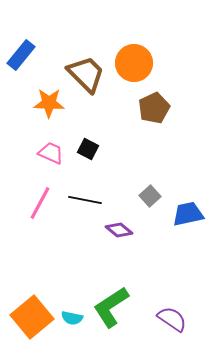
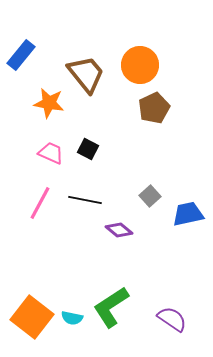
orange circle: moved 6 px right, 2 px down
brown trapezoid: rotated 6 degrees clockwise
orange star: rotated 8 degrees clockwise
orange square: rotated 12 degrees counterclockwise
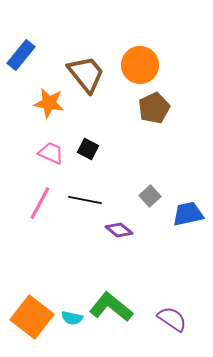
green L-shape: rotated 72 degrees clockwise
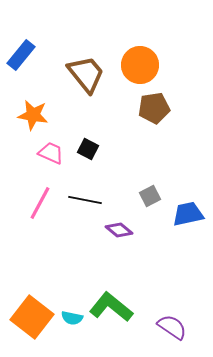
orange star: moved 16 px left, 12 px down
brown pentagon: rotated 16 degrees clockwise
gray square: rotated 15 degrees clockwise
purple semicircle: moved 8 px down
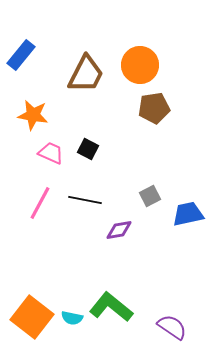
brown trapezoid: rotated 66 degrees clockwise
purple diamond: rotated 48 degrees counterclockwise
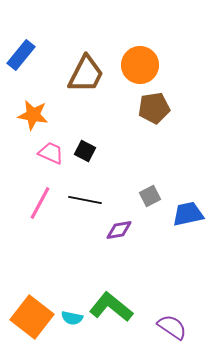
black square: moved 3 px left, 2 px down
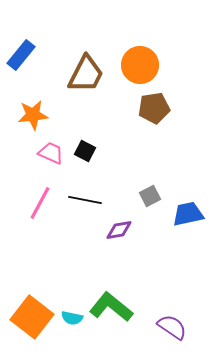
orange star: rotated 16 degrees counterclockwise
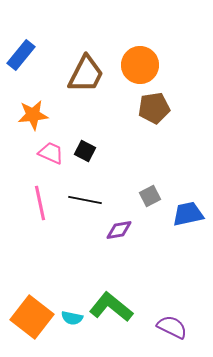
pink line: rotated 40 degrees counterclockwise
purple semicircle: rotated 8 degrees counterclockwise
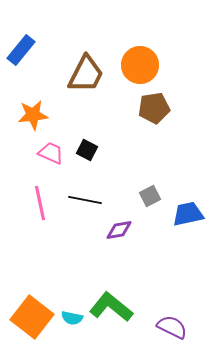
blue rectangle: moved 5 px up
black square: moved 2 px right, 1 px up
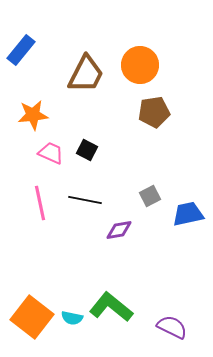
brown pentagon: moved 4 px down
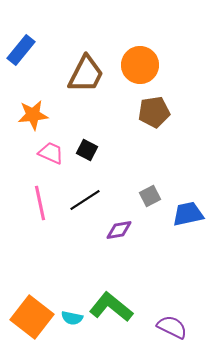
black line: rotated 44 degrees counterclockwise
